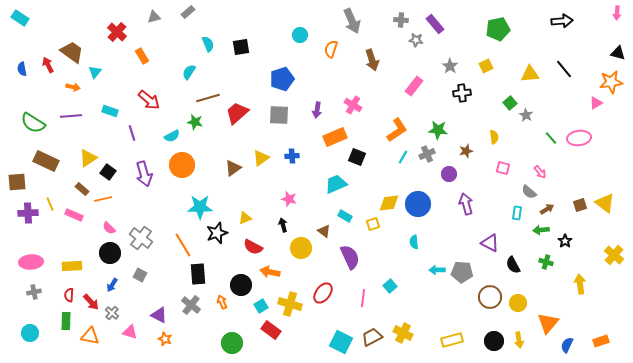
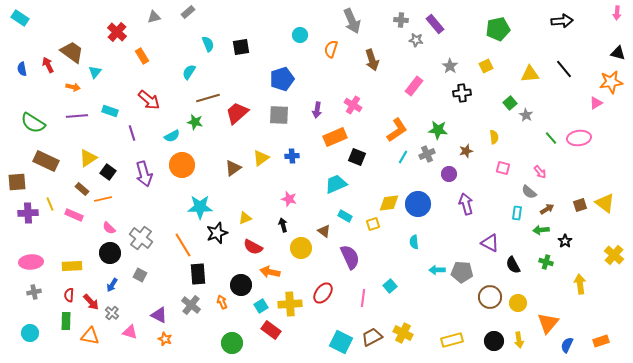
purple line at (71, 116): moved 6 px right
yellow cross at (290, 304): rotated 20 degrees counterclockwise
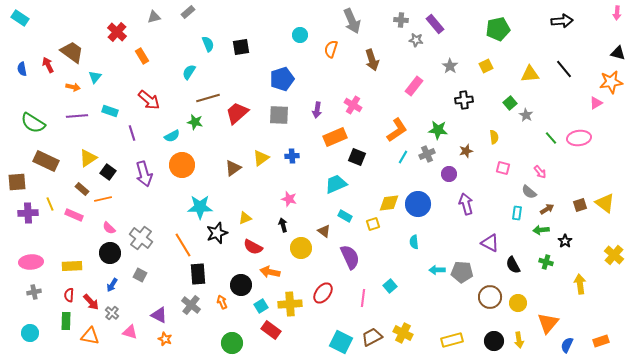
cyan triangle at (95, 72): moved 5 px down
black cross at (462, 93): moved 2 px right, 7 px down
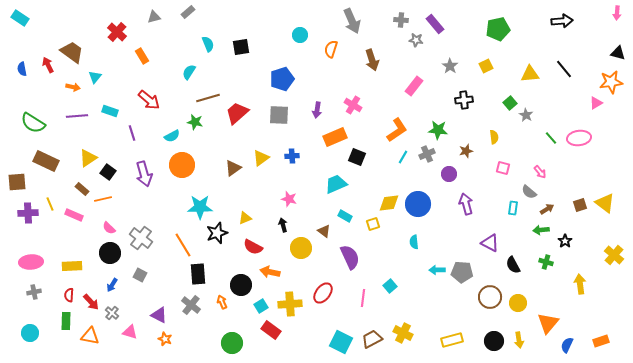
cyan rectangle at (517, 213): moved 4 px left, 5 px up
brown trapezoid at (372, 337): moved 2 px down
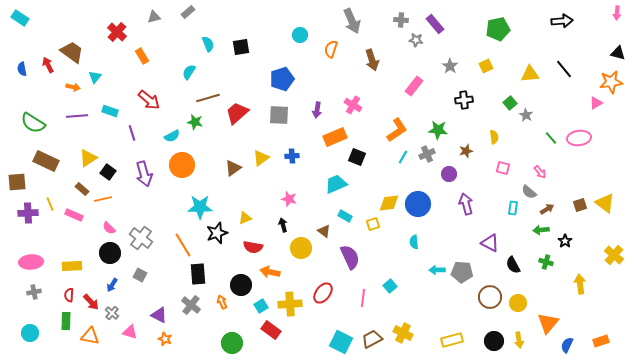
red semicircle at (253, 247): rotated 18 degrees counterclockwise
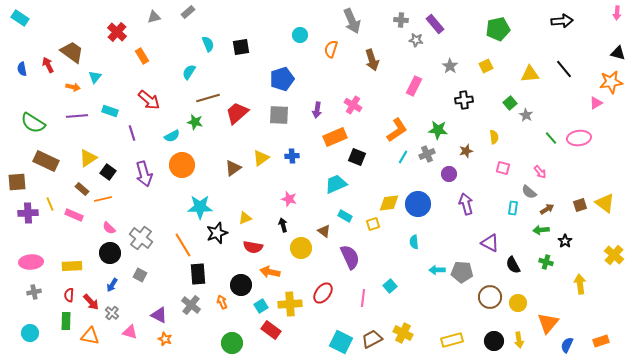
pink rectangle at (414, 86): rotated 12 degrees counterclockwise
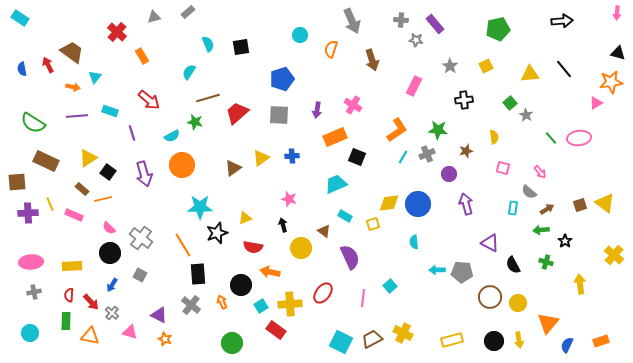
red rectangle at (271, 330): moved 5 px right
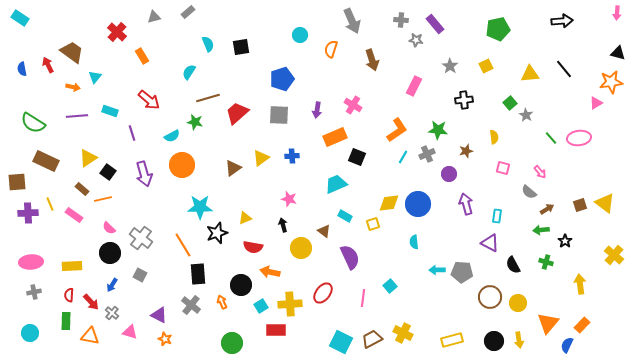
cyan rectangle at (513, 208): moved 16 px left, 8 px down
pink rectangle at (74, 215): rotated 12 degrees clockwise
red rectangle at (276, 330): rotated 36 degrees counterclockwise
orange rectangle at (601, 341): moved 19 px left, 16 px up; rotated 28 degrees counterclockwise
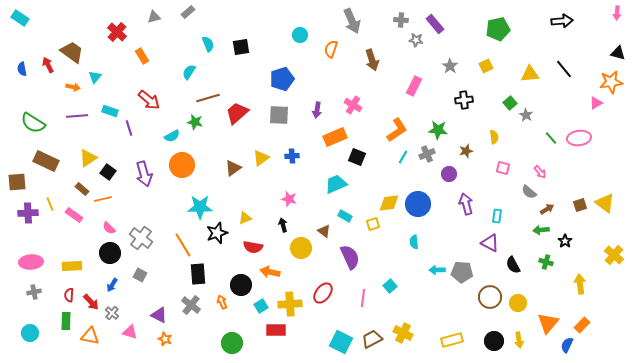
purple line at (132, 133): moved 3 px left, 5 px up
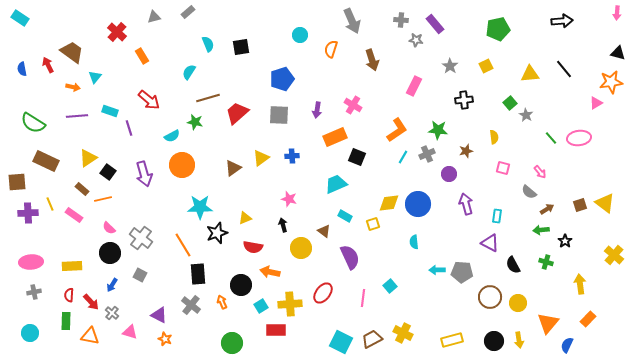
orange rectangle at (582, 325): moved 6 px right, 6 px up
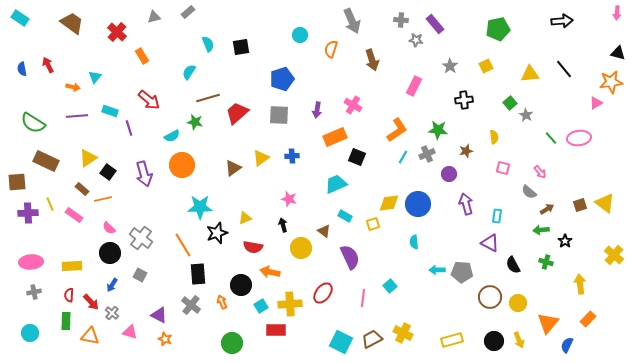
brown trapezoid at (72, 52): moved 29 px up
yellow arrow at (519, 340): rotated 14 degrees counterclockwise
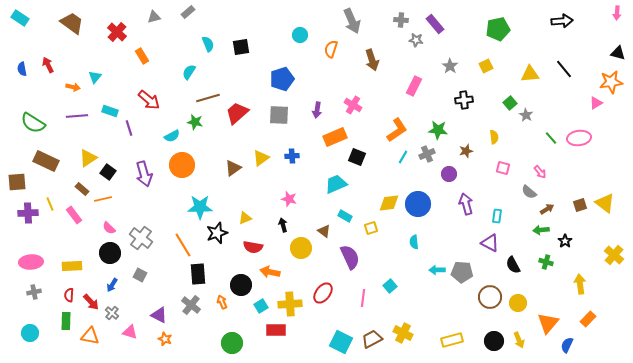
pink rectangle at (74, 215): rotated 18 degrees clockwise
yellow square at (373, 224): moved 2 px left, 4 px down
